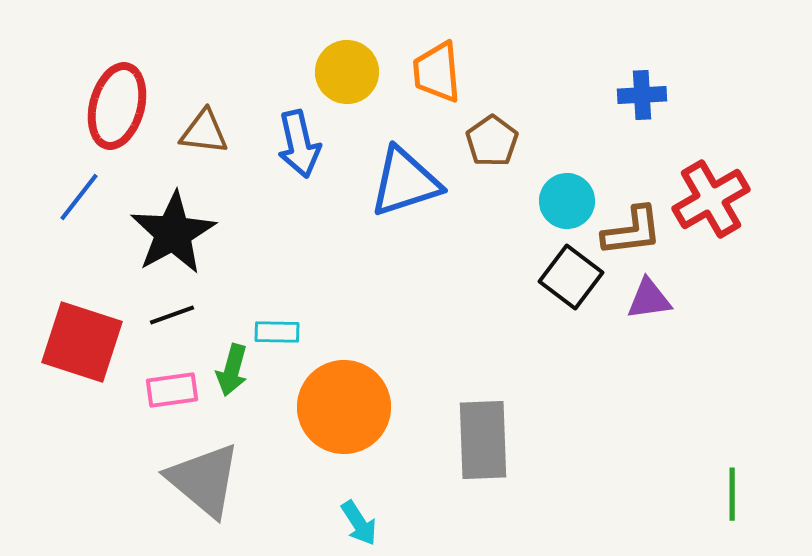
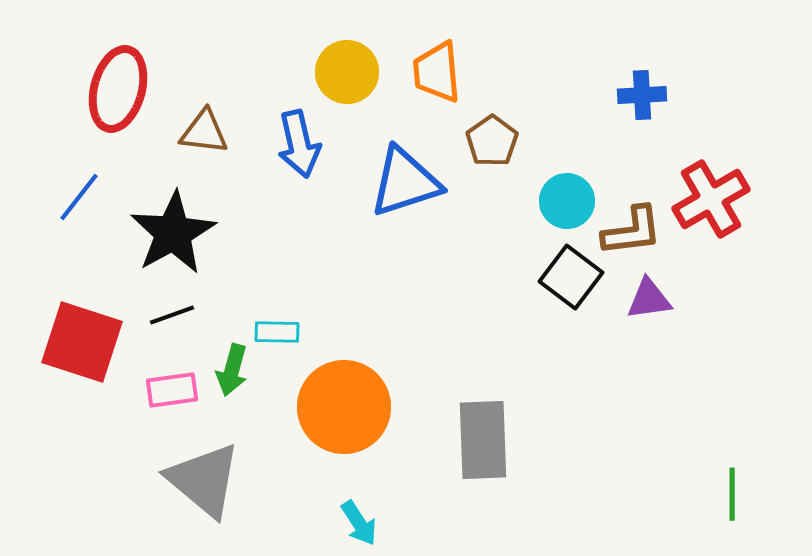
red ellipse: moved 1 px right, 17 px up
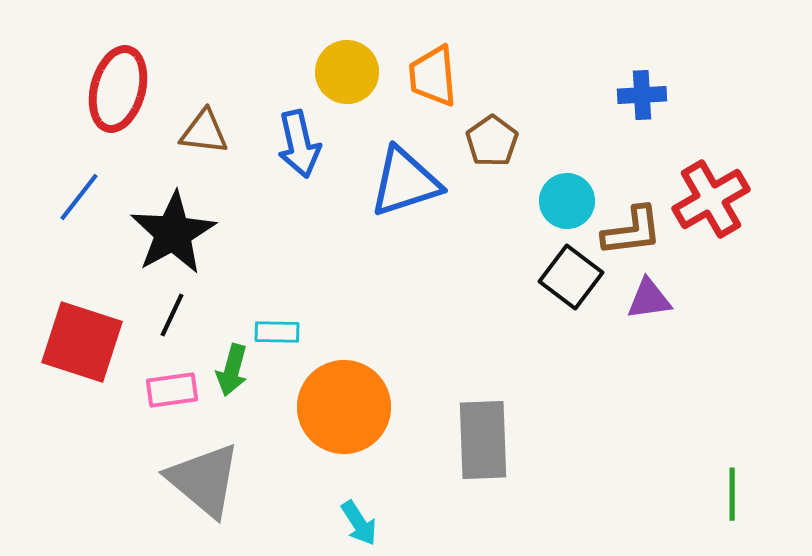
orange trapezoid: moved 4 px left, 4 px down
black line: rotated 45 degrees counterclockwise
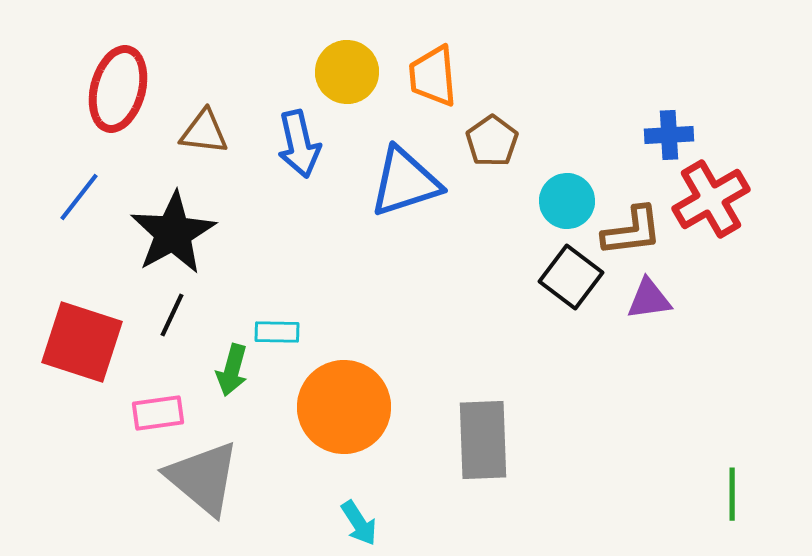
blue cross: moved 27 px right, 40 px down
pink rectangle: moved 14 px left, 23 px down
gray triangle: moved 1 px left, 2 px up
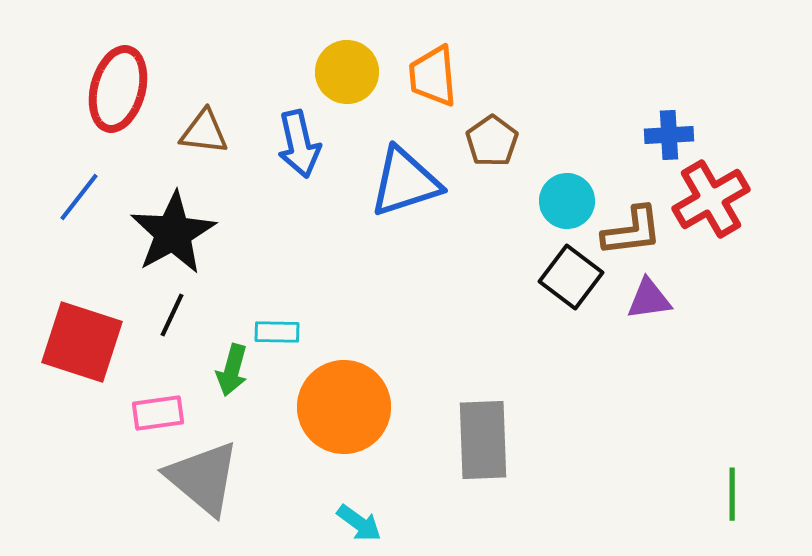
cyan arrow: rotated 21 degrees counterclockwise
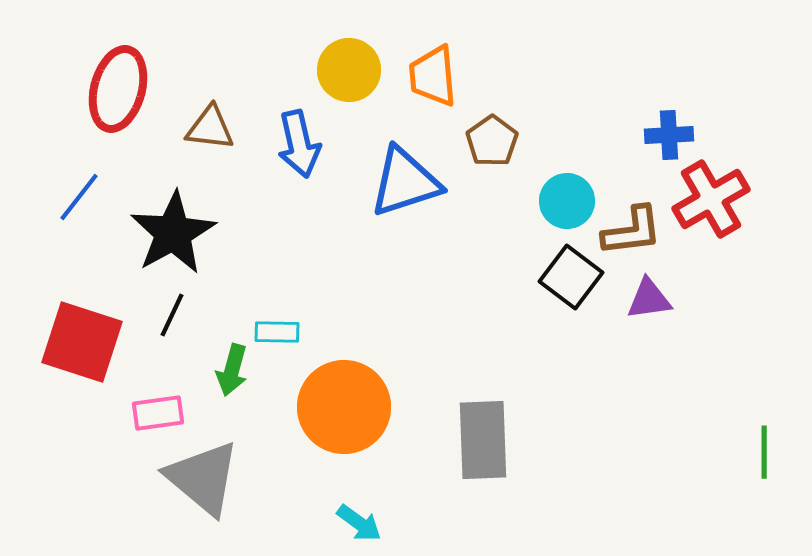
yellow circle: moved 2 px right, 2 px up
brown triangle: moved 6 px right, 4 px up
green line: moved 32 px right, 42 px up
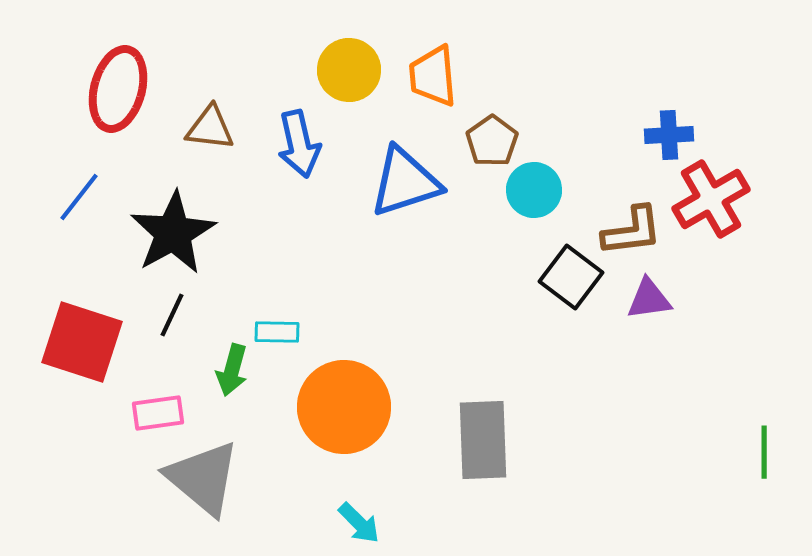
cyan circle: moved 33 px left, 11 px up
cyan arrow: rotated 9 degrees clockwise
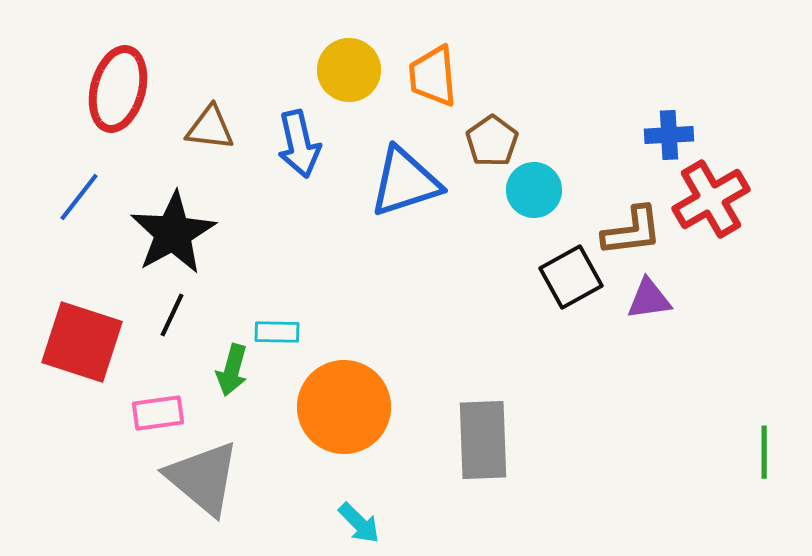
black square: rotated 24 degrees clockwise
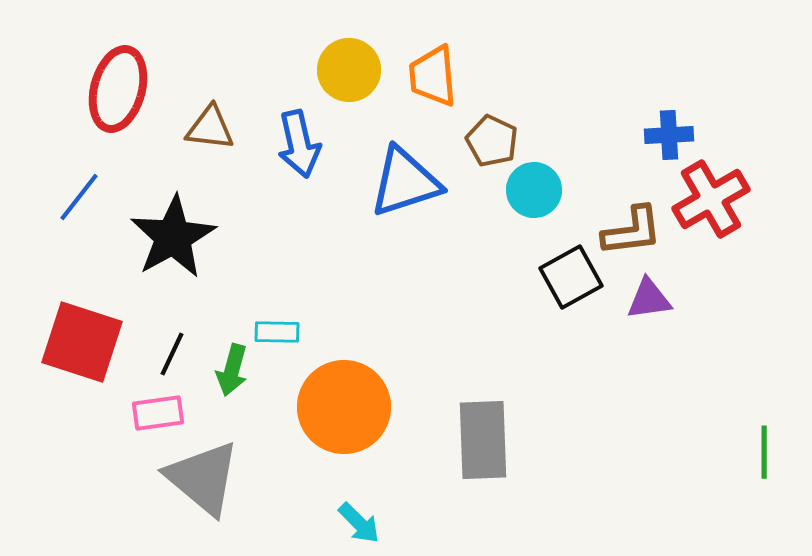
brown pentagon: rotated 12 degrees counterclockwise
black star: moved 4 px down
black line: moved 39 px down
